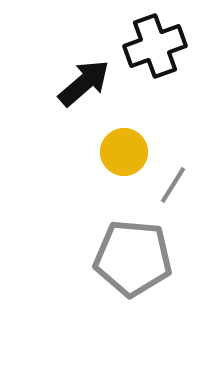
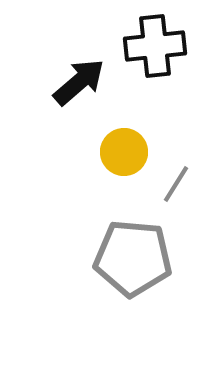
black cross: rotated 14 degrees clockwise
black arrow: moved 5 px left, 1 px up
gray line: moved 3 px right, 1 px up
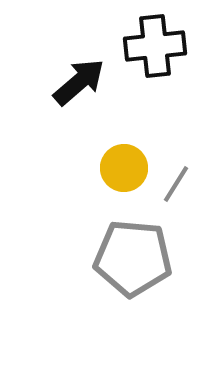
yellow circle: moved 16 px down
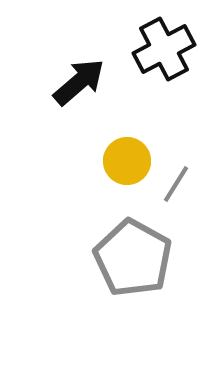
black cross: moved 9 px right, 3 px down; rotated 22 degrees counterclockwise
yellow circle: moved 3 px right, 7 px up
gray pentagon: rotated 24 degrees clockwise
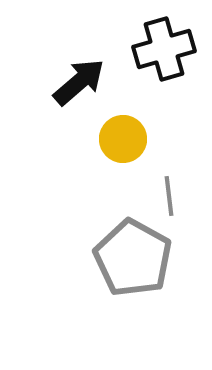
black cross: rotated 12 degrees clockwise
yellow circle: moved 4 px left, 22 px up
gray line: moved 7 px left, 12 px down; rotated 39 degrees counterclockwise
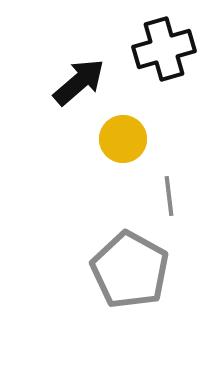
gray pentagon: moved 3 px left, 12 px down
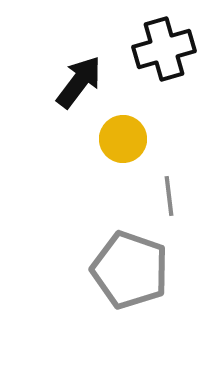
black arrow: rotated 12 degrees counterclockwise
gray pentagon: rotated 10 degrees counterclockwise
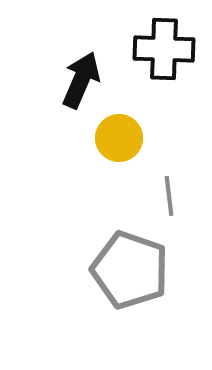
black cross: rotated 18 degrees clockwise
black arrow: moved 2 px right, 2 px up; rotated 14 degrees counterclockwise
yellow circle: moved 4 px left, 1 px up
